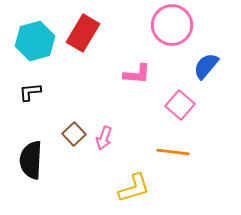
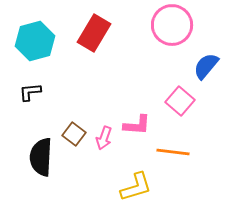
red rectangle: moved 11 px right
pink L-shape: moved 51 px down
pink square: moved 4 px up
brown square: rotated 10 degrees counterclockwise
black semicircle: moved 10 px right, 3 px up
yellow L-shape: moved 2 px right, 1 px up
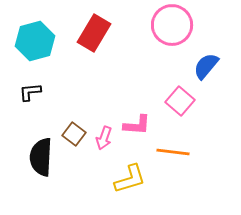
yellow L-shape: moved 6 px left, 8 px up
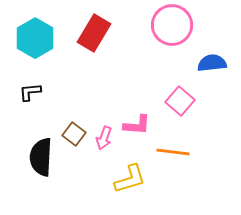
cyan hexagon: moved 3 px up; rotated 15 degrees counterclockwise
blue semicircle: moved 6 px right, 3 px up; rotated 44 degrees clockwise
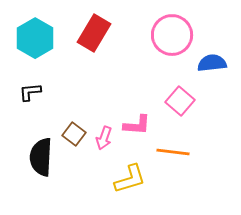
pink circle: moved 10 px down
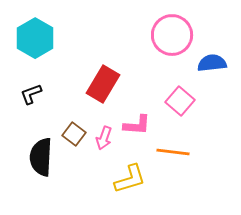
red rectangle: moved 9 px right, 51 px down
black L-shape: moved 1 px right, 2 px down; rotated 15 degrees counterclockwise
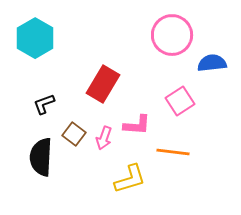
black L-shape: moved 13 px right, 10 px down
pink square: rotated 16 degrees clockwise
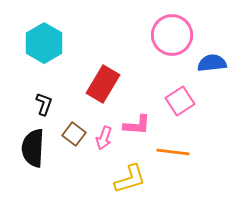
cyan hexagon: moved 9 px right, 5 px down
black L-shape: rotated 130 degrees clockwise
black semicircle: moved 8 px left, 9 px up
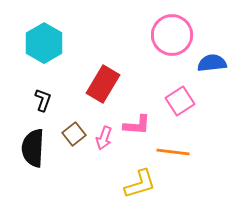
black L-shape: moved 1 px left, 4 px up
brown square: rotated 15 degrees clockwise
yellow L-shape: moved 10 px right, 5 px down
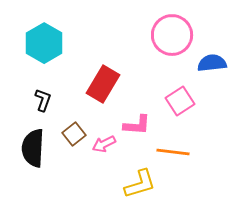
pink arrow: moved 6 px down; rotated 45 degrees clockwise
